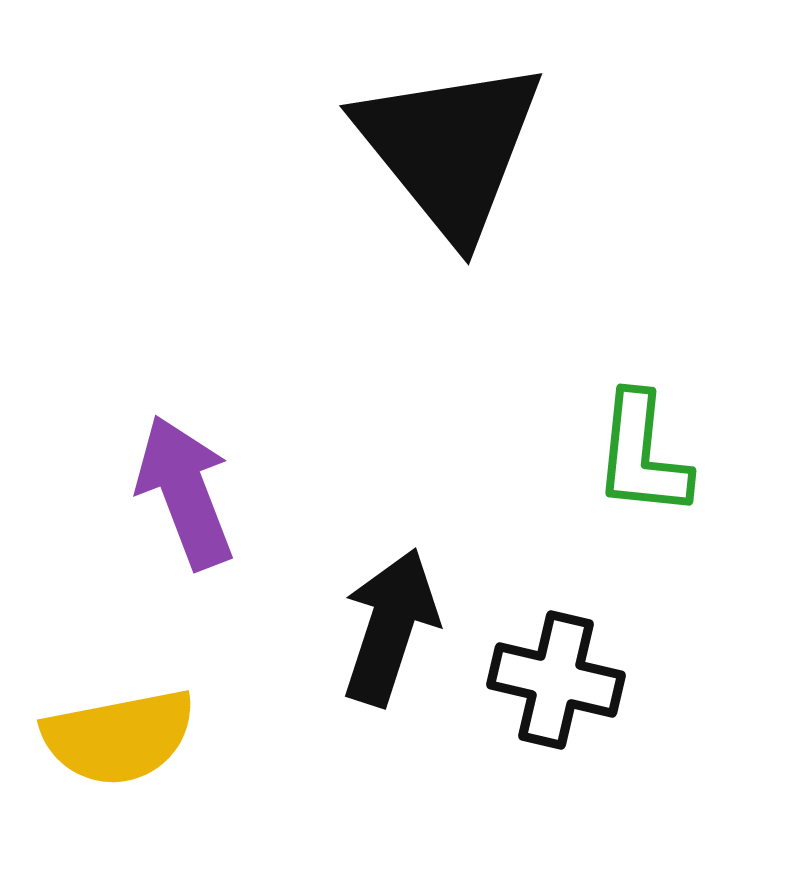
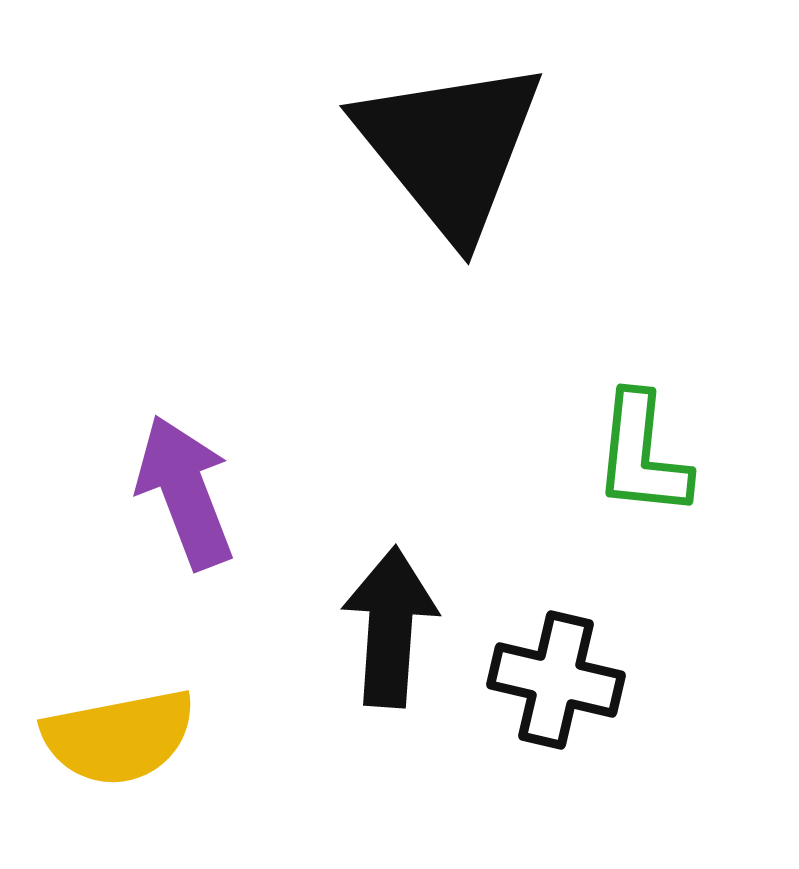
black arrow: rotated 14 degrees counterclockwise
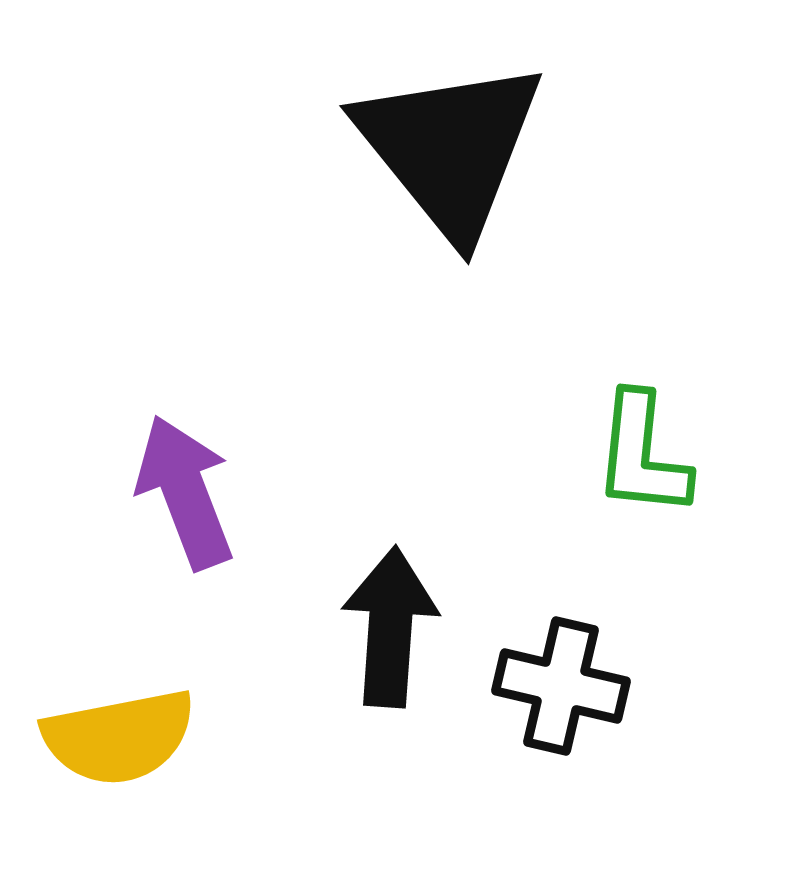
black cross: moved 5 px right, 6 px down
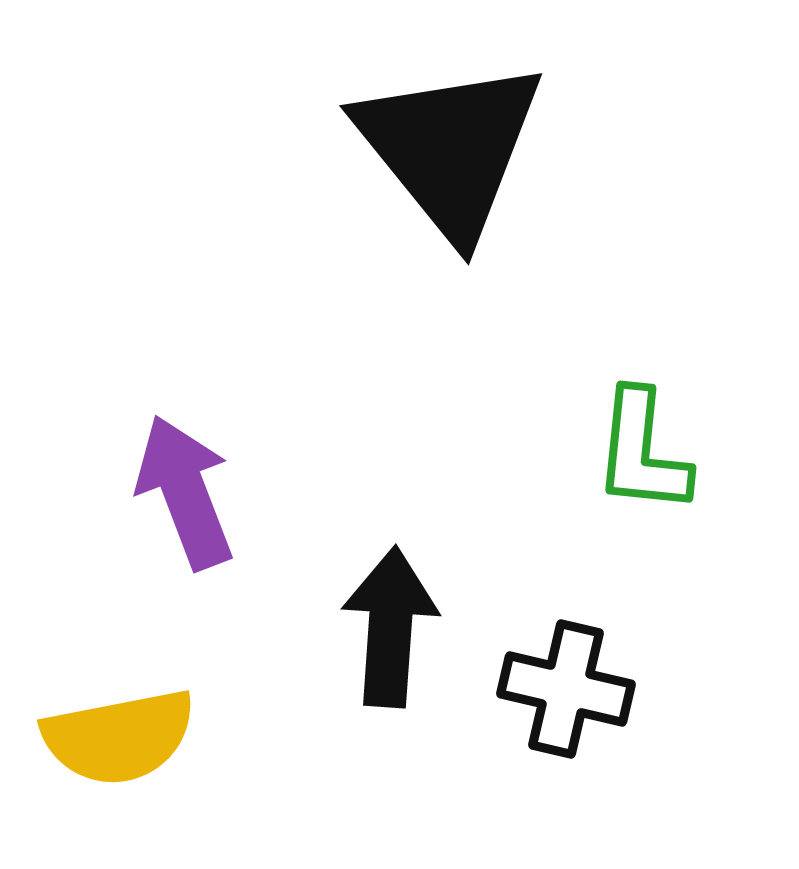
green L-shape: moved 3 px up
black cross: moved 5 px right, 3 px down
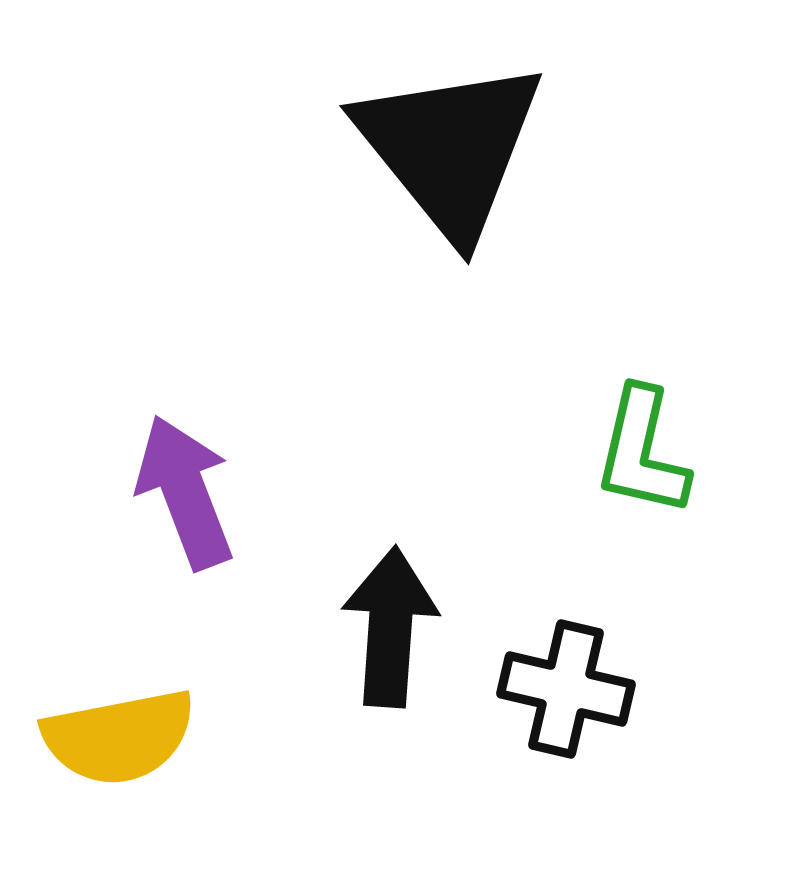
green L-shape: rotated 7 degrees clockwise
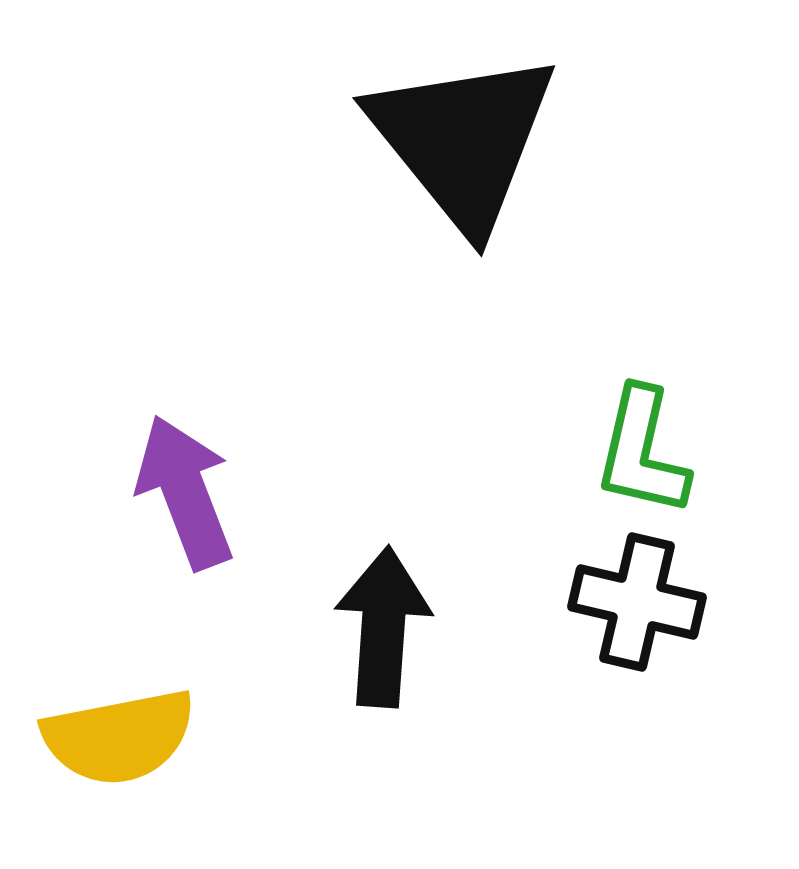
black triangle: moved 13 px right, 8 px up
black arrow: moved 7 px left
black cross: moved 71 px right, 87 px up
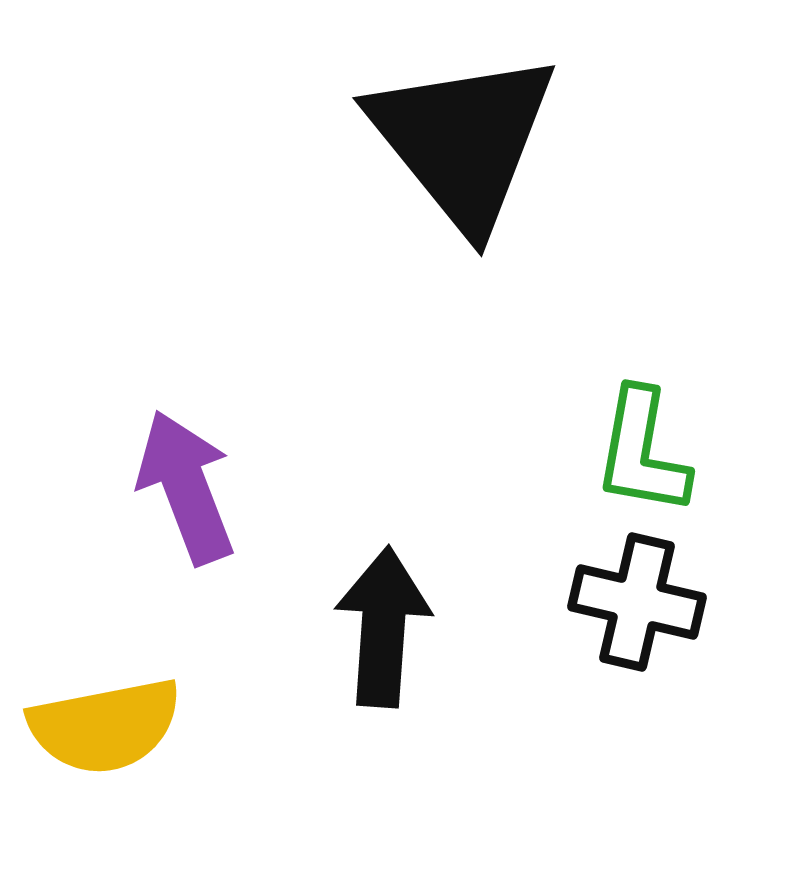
green L-shape: rotated 3 degrees counterclockwise
purple arrow: moved 1 px right, 5 px up
yellow semicircle: moved 14 px left, 11 px up
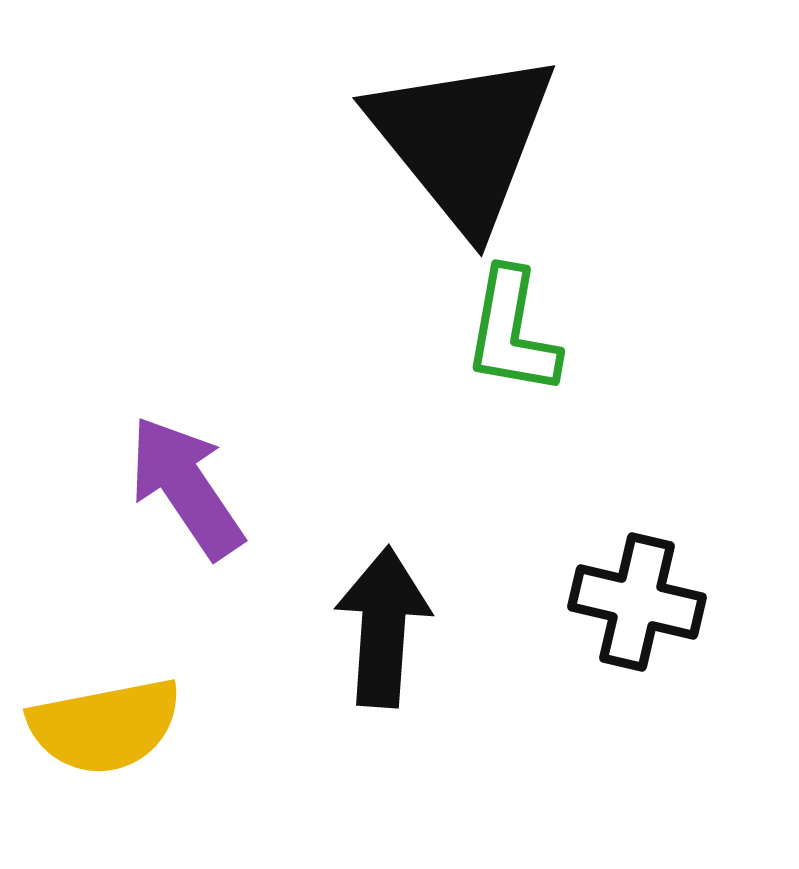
green L-shape: moved 130 px left, 120 px up
purple arrow: rotated 13 degrees counterclockwise
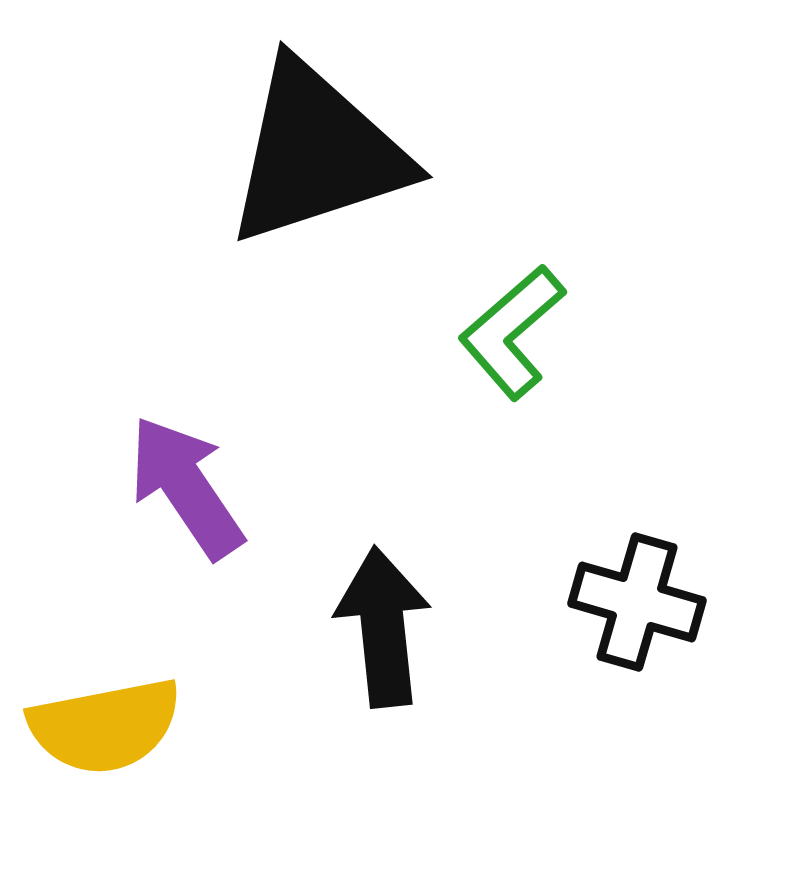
black triangle: moved 146 px left, 13 px down; rotated 51 degrees clockwise
green L-shape: rotated 39 degrees clockwise
black cross: rotated 3 degrees clockwise
black arrow: rotated 10 degrees counterclockwise
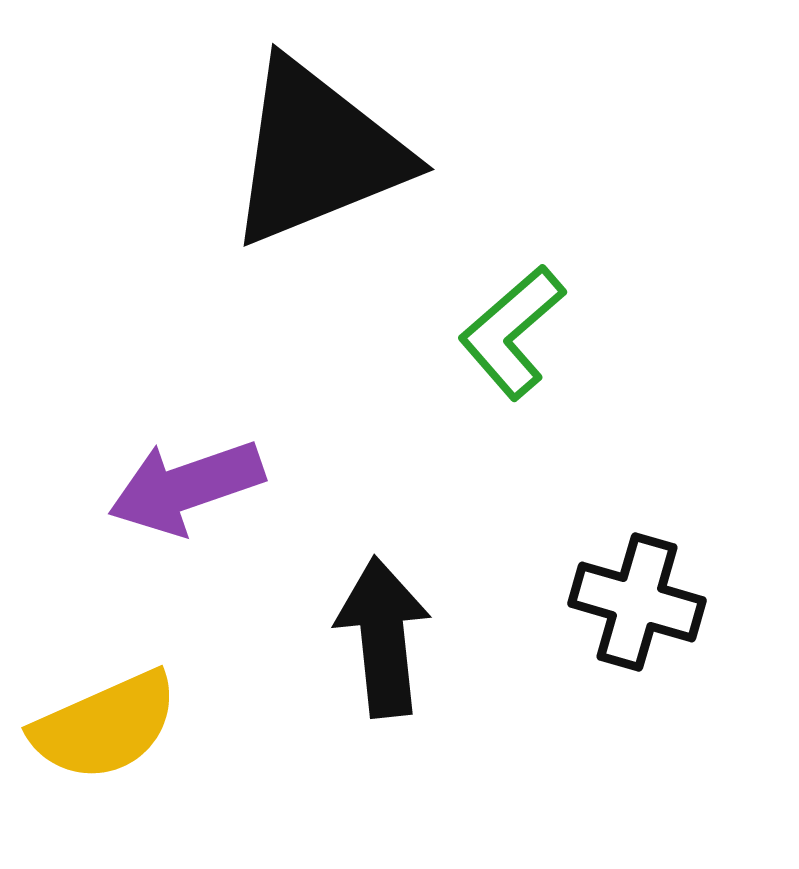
black triangle: rotated 4 degrees counterclockwise
purple arrow: rotated 75 degrees counterclockwise
black arrow: moved 10 px down
yellow semicircle: rotated 13 degrees counterclockwise
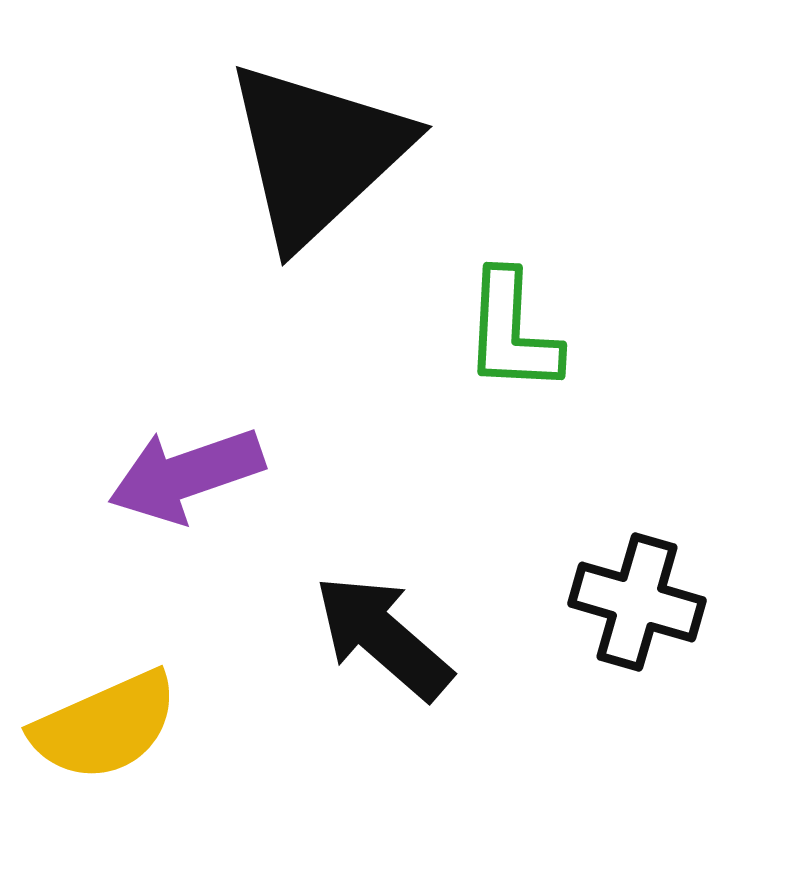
black triangle: rotated 21 degrees counterclockwise
green L-shape: rotated 46 degrees counterclockwise
purple arrow: moved 12 px up
black arrow: rotated 43 degrees counterclockwise
